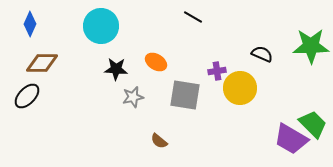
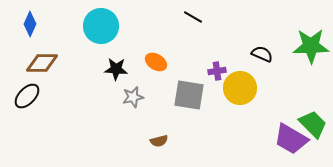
gray square: moved 4 px right
brown semicircle: rotated 54 degrees counterclockwise
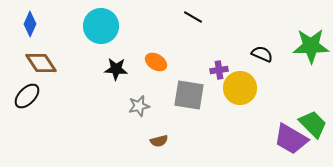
brown diamond: moved 1 px left; rotated 56 degrees clockwise
purple cross: moved 2 px right, 1 px up
gray star: moved 6 px right, 9 px down
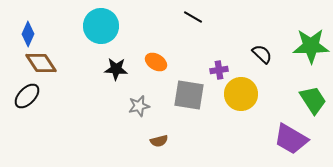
blue diamond: moved 2 px left, 10 px down
black semicircle: rotated 20 degrees clockwise
yellow circle: moved 1 px right, 6 px down
green trapezoid: moved 24 px up; rotated 12 degrees clockwise
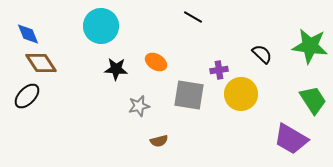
blue diamond: rotated 45 degrees counterclockwise
green star: moved 1 px left; rotated 9 degrees clockwise
